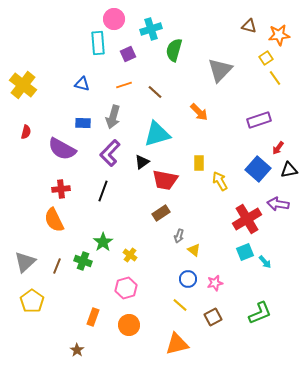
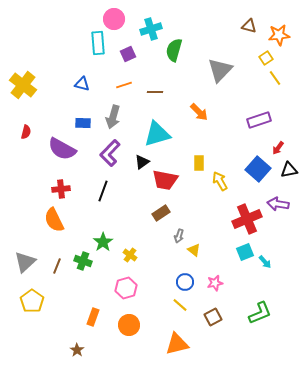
brown line at (155, 92): rotated 42 degrees counterclockwise
red cross at (247, 219): rotated 8 degrees clockwise
blue circle at (188, 279): moved 3 px left, 3 px down
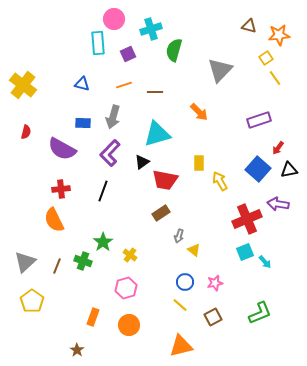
orange triangle at (177, 344): moved 4 px right, 2 px down
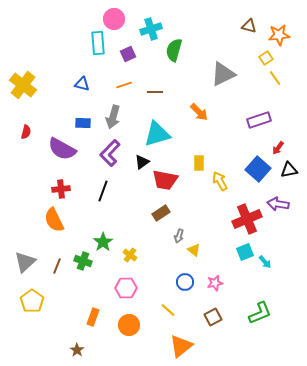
gray triangle at (220, 70): moved 3 px right, 4 px down; rotated 20 degrees clockwise
pink hexagon at (126, 288): rotated 15 degrees clockwise
yellow line at (180, 305): moved 12 px left, 5 px down
orange triangle at (181, 346): rotated 25 degrees counterclockwise
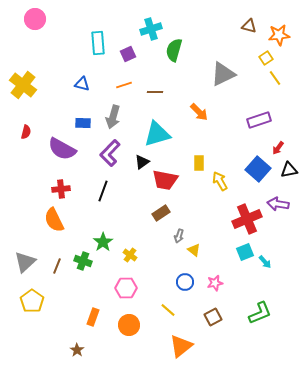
pink circle at (114, 19): moved 79 px left
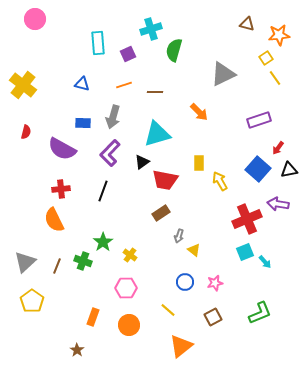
brown triangle at (249, 26): moved 2 px left, 2 px up
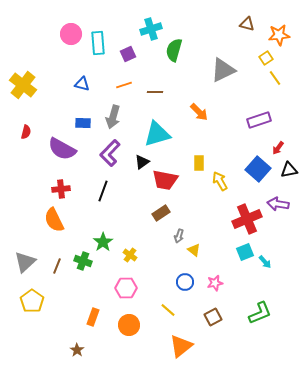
pink circle at (35, 19): moved 36 px right, 15 px down
gray triangle at (223, 74): moved 4 px up
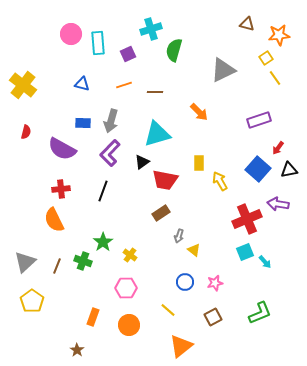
gray arrow at (113, 117): moved 2 px left, 4 px down
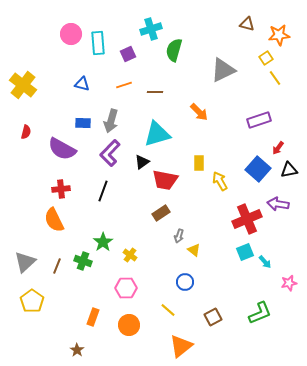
pink star at (215, 283): moved 74 px right
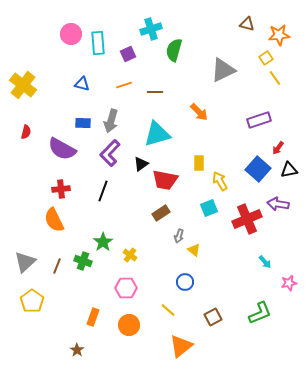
black triangle at (142, 162): moved 1 px left, 2 px down
cyan square at (245, 252): moved 36 px left, 44 px up
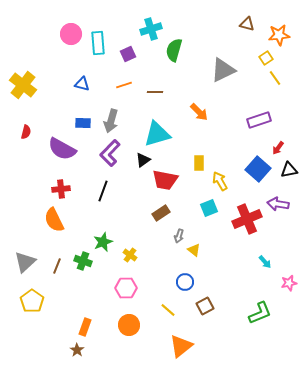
black triangle at (141, 164): moved 2 px right, 4 px up
green star at (103, 242): rotated 12 degrees clockwise
orange rectangle at (93, 317): moved 8 px left, 10 px down
brown square at (213, 317): moved 8 px left, 11 px up
